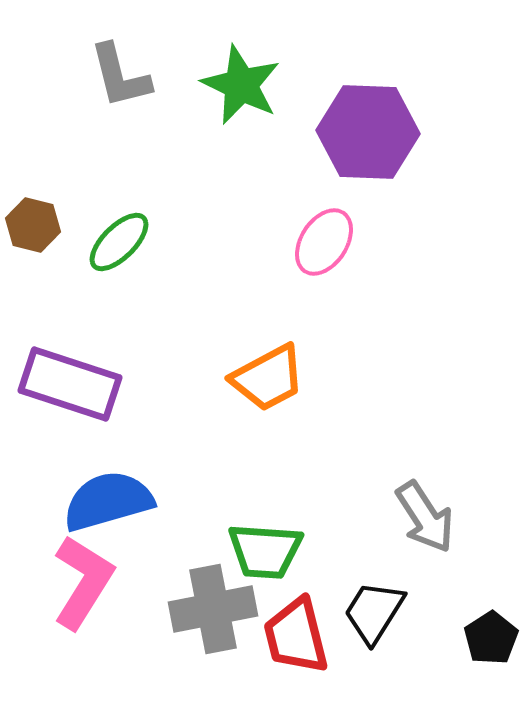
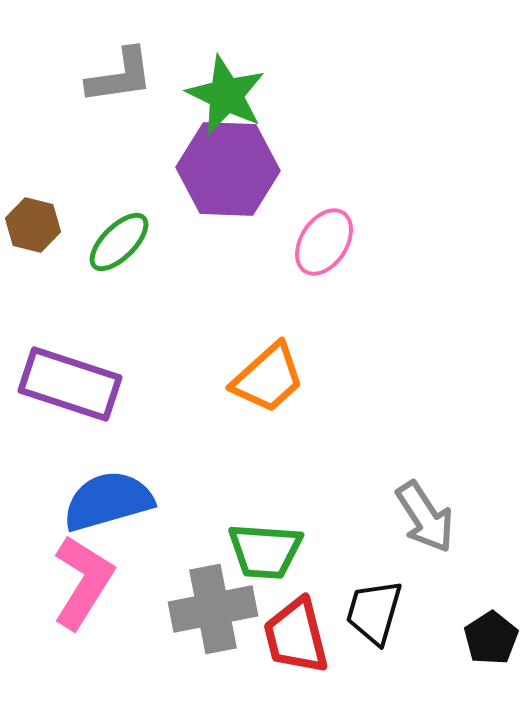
gray L-shape: rotated 84 degrees counterclockwise
green star: moved 15 px left, 10 px down
purple hexagon: moved 140 px left, 37 px down
orange trapezoid: rotated 14 degrees counterclockwise
black trapezoid: rotated 16 degrees counterclockwise
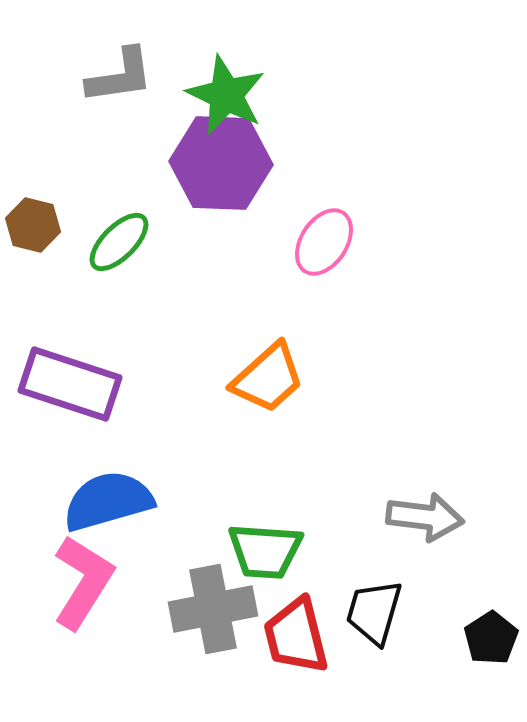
purple hexagon: moved 7 px left, 6 px up
gray arrow: rotated 50 degrees counterclockwise
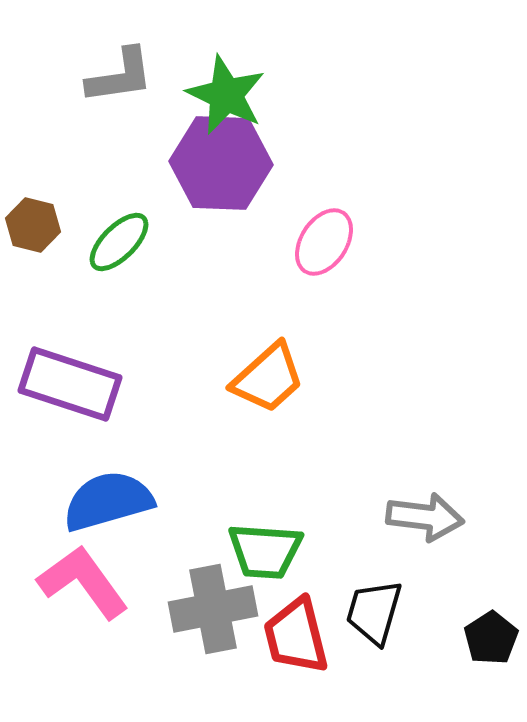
pink L-shape: rotated 68 degrees counterclockwise
